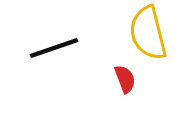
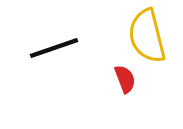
yellow semicircle: moved 1 px left, 3 px down
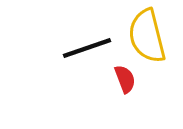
black line: moved 33 px right
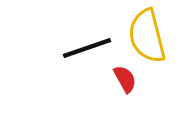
red semicircle: rotated 8 degrees counterclockwise
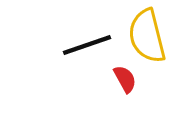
black line: moved 3 px up
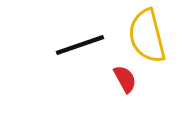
black line: moved 7 px left
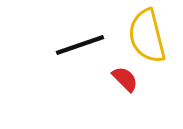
red semicircle: rotated 16 degrees counterclockwise
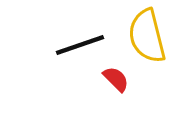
red semicircle: moved 9 px left
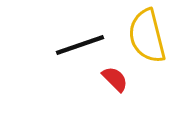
red semicircle: moved 1 px left
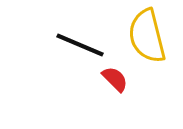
black line: rotated 42 degrees clockwise
